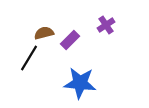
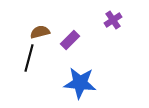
purple cross: moved 7 px right, 5 px up
brown semicircle: moved 4 px left, 1 px up
black line: rotated 16 degrees counterclockwise
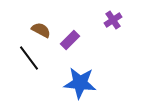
brown semicircle: moved 1 px right, 2 px up; rotated 42 degrees clockwise
black line: rotated 52 degrees counterclockwise
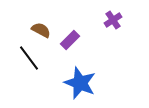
blue star: rotated 16 degrees clockwise
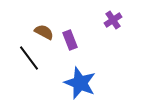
brown semicircle: moved 3 px right, 2 px down
purple rectangle: rotated 66 degrees counterclockwise
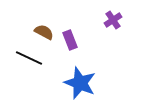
black line: rotated 28 degrees counterclockwise
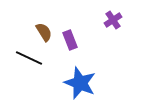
brown semicircle: rotated 30 degrees clockwise
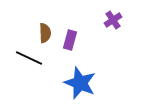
brown semicircle: moved 1 px right, 1 px down; rotated 30 degrees clockwise
purple rectangle: rotated 36 degrees clockwise
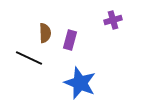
purple cross: rotated 18 degrees clockwise
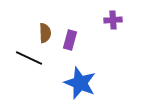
purple cross: rotated 12 degrees clockwise
